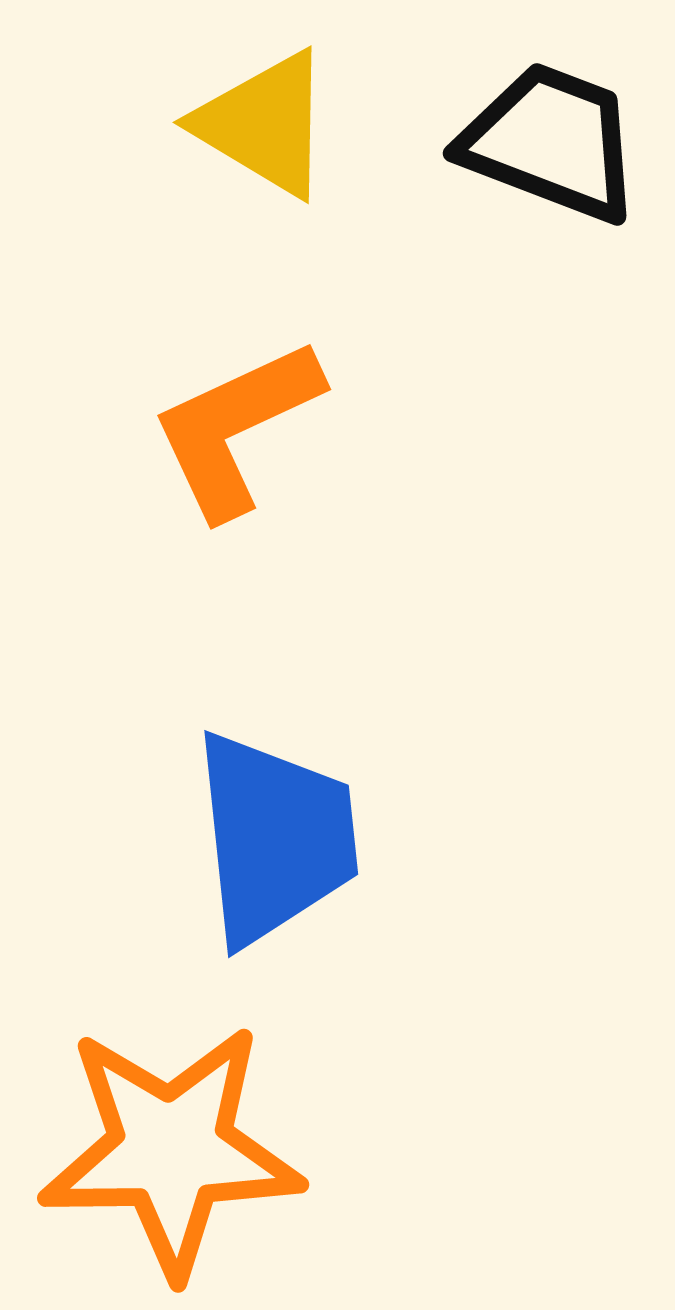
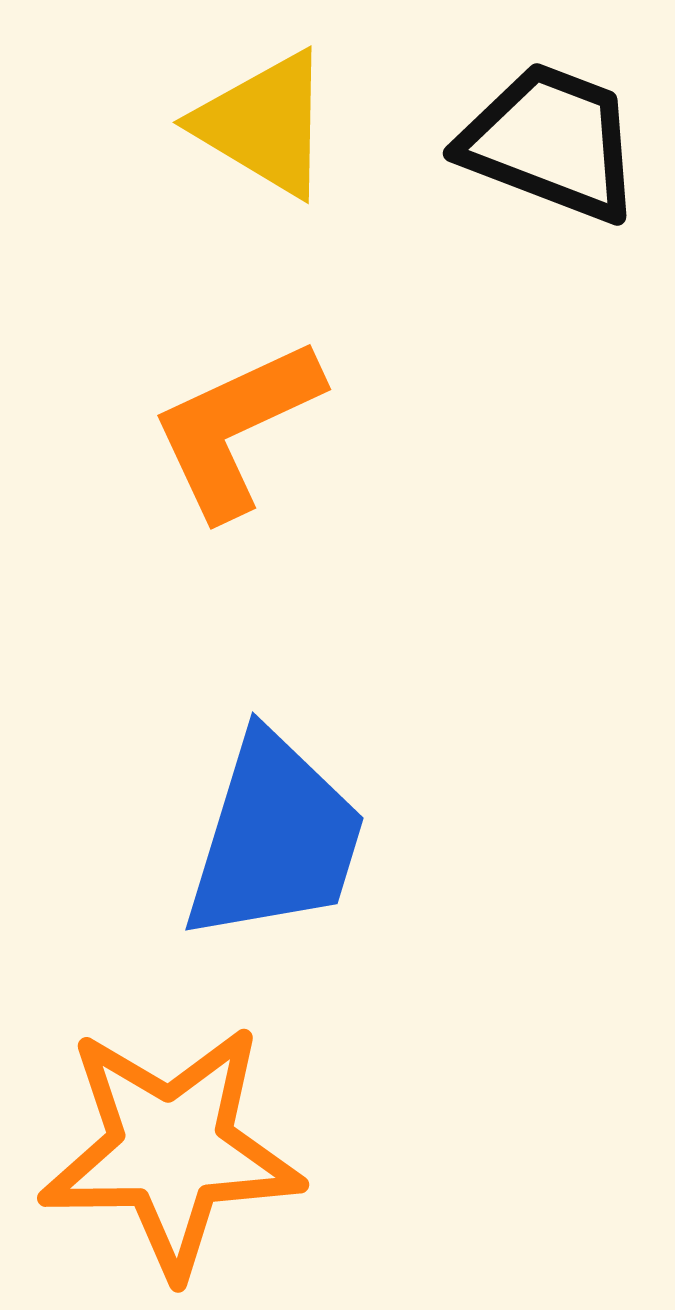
blue trapezoid: rotated 23 degrees clockwise
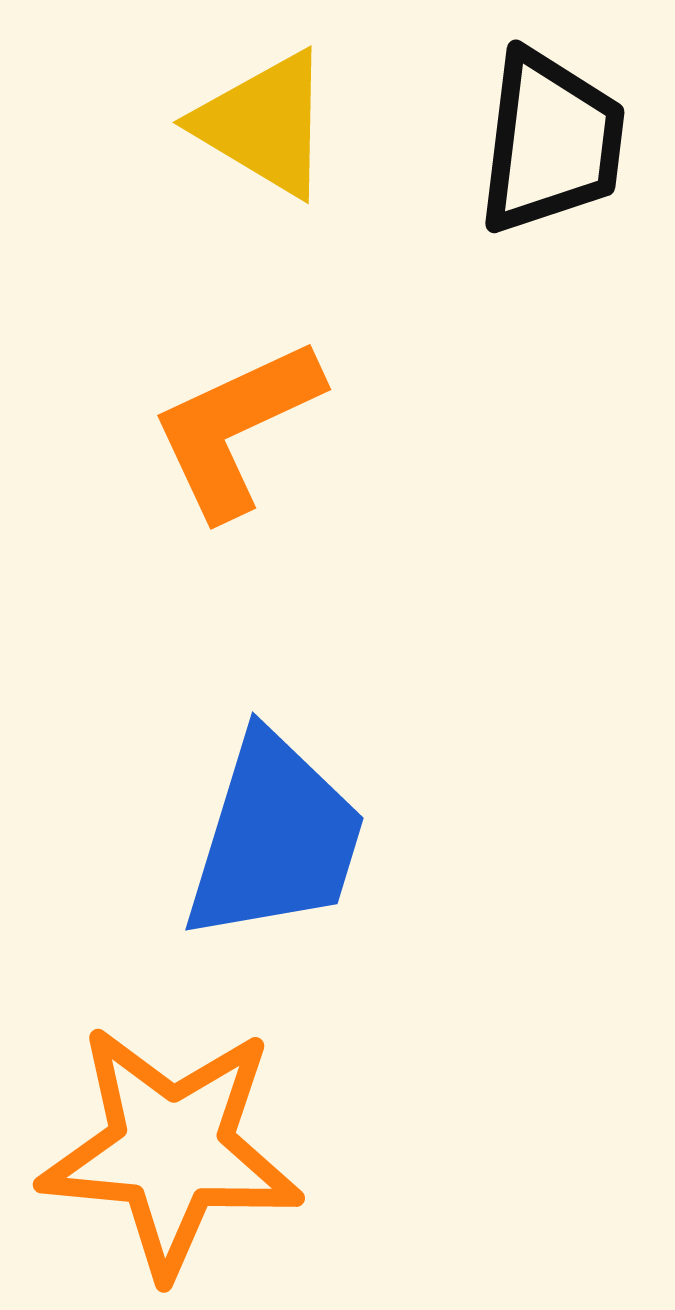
black trapezoid: rotated 76 degrees clockwise
orange star: rotated 6 degrees clockwise
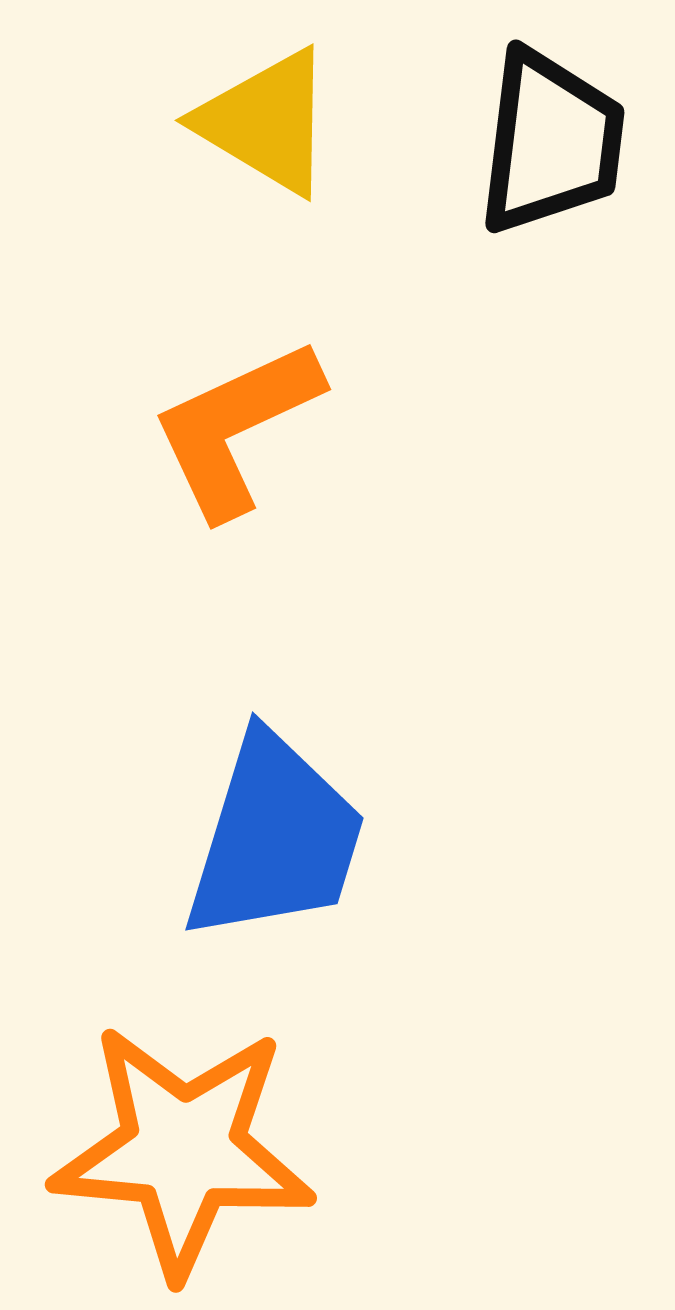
yellow triangle: moved 2 px right, 2 px up
orange star: moved 12 px right
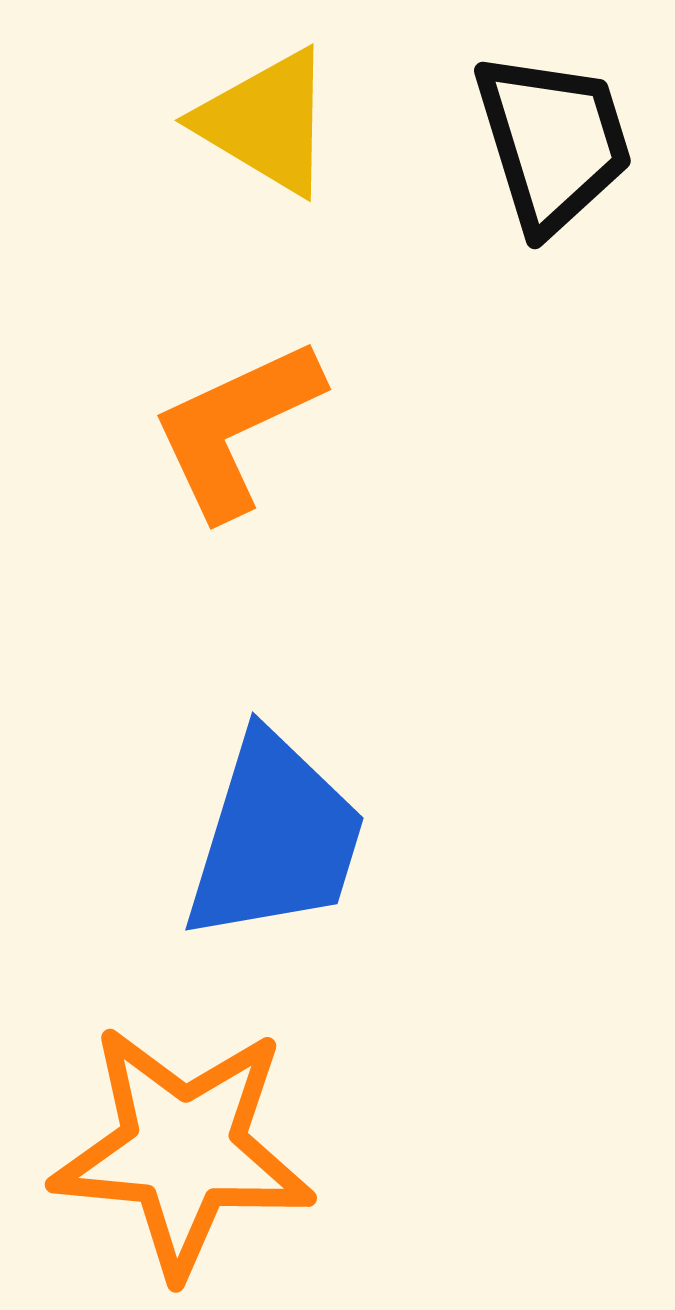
black trapezoid: moved 2 px right; rotated 24 degrees counterclockwise
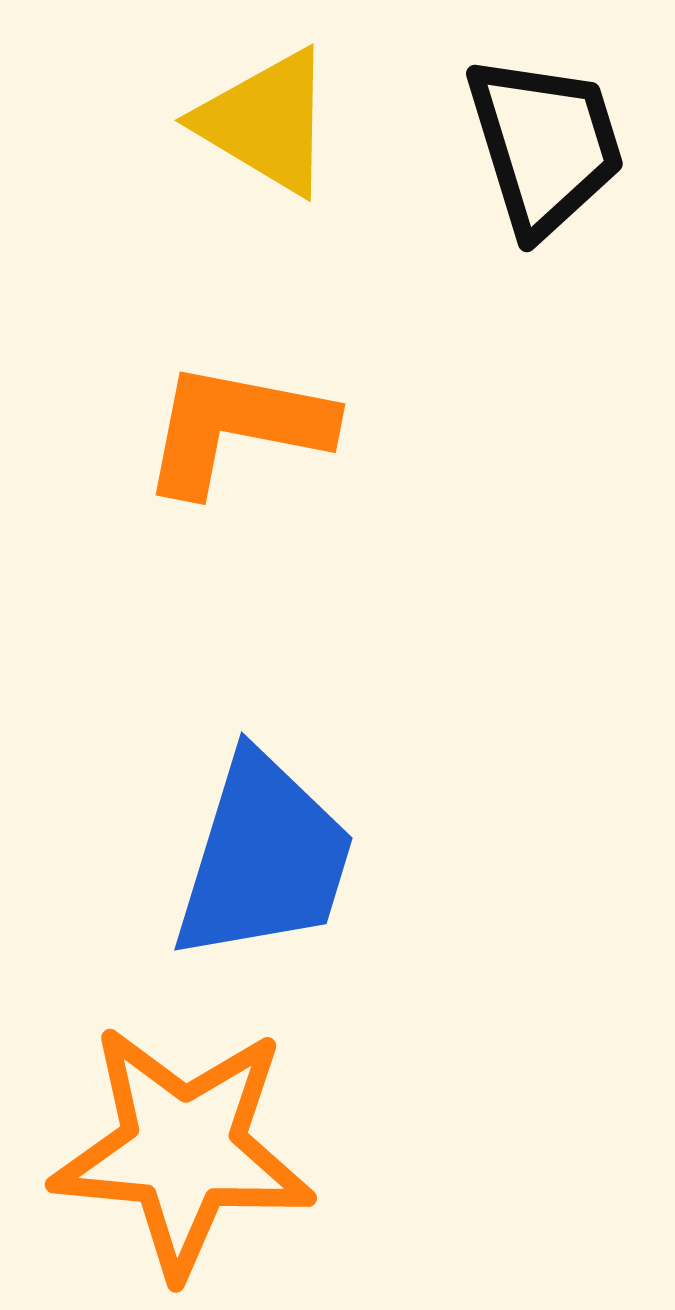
black trapezoid: moved 8 px left, 3 px down
orange L-shape: rotated 36 degrees clockwise
blue trapezoid: moved 11 px left, 20 px down
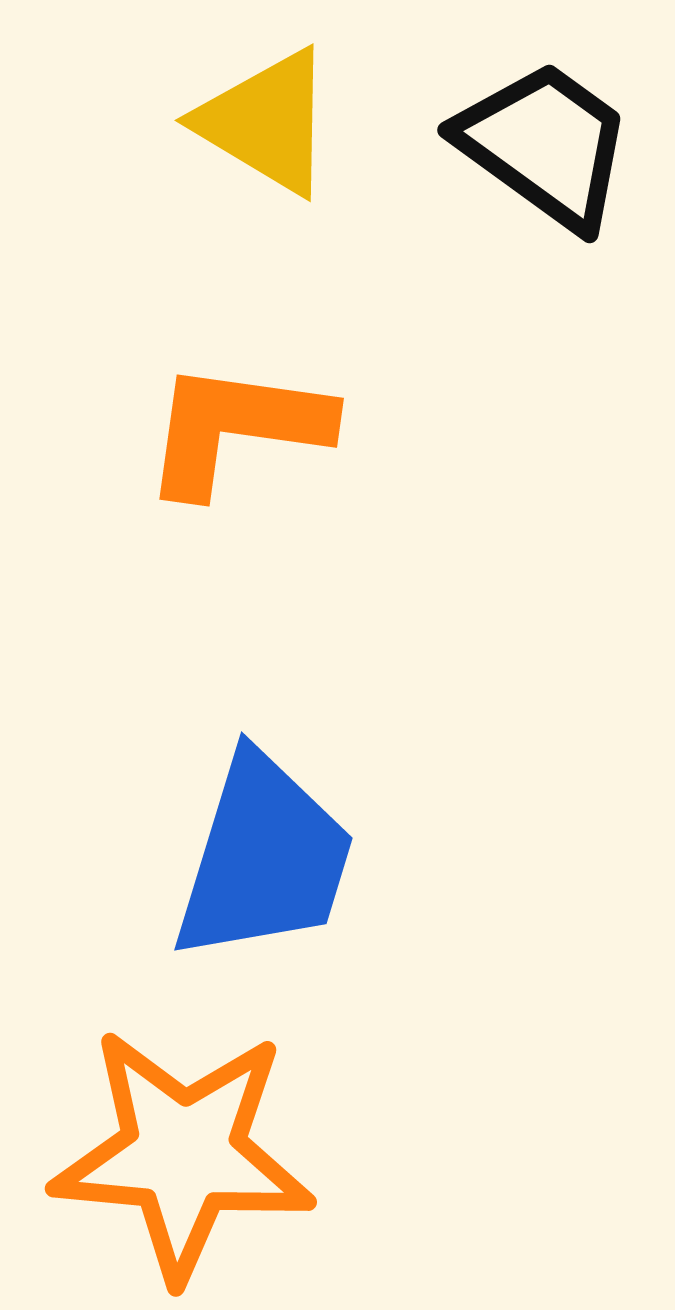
black trapezoid: rotated 37 degrees counterclockwise
orange L-shape: rotated 3 degrees counterclockwise
orange star: moved 4 px down
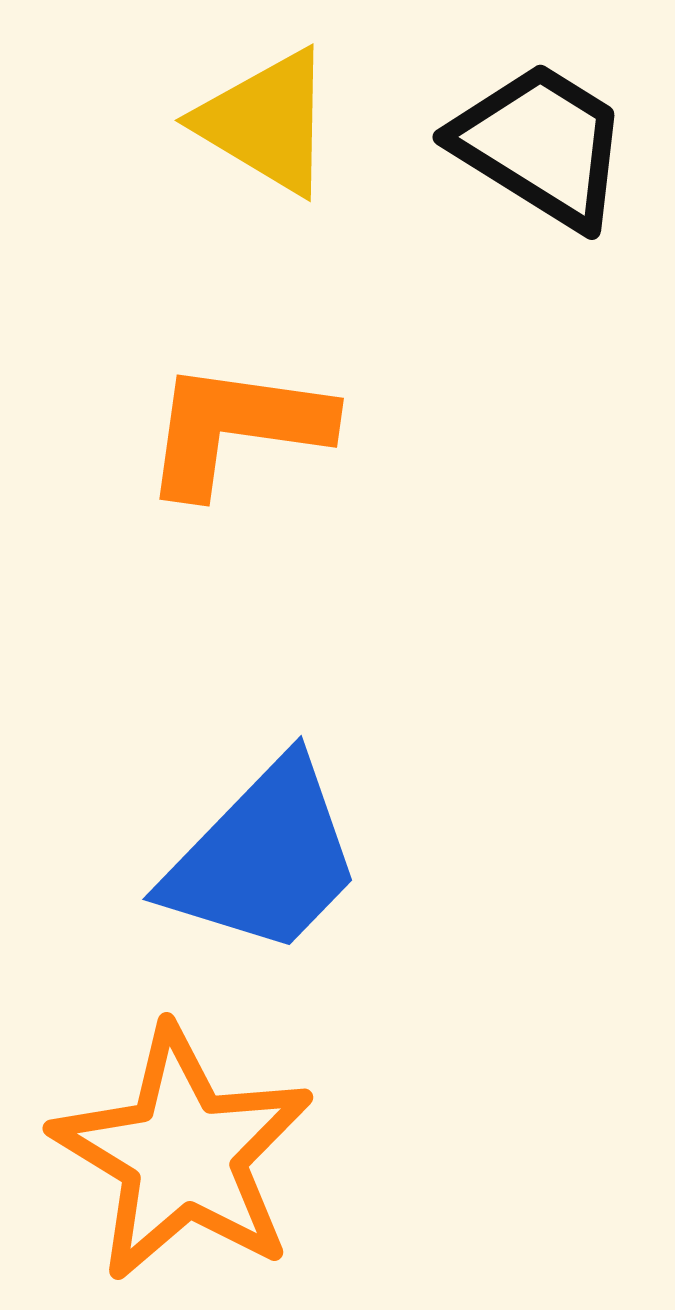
black trapezoid: moved 4 px left; rotated 4 degrees counterclockwise
blue trapezoid: rotated 27 degrees clockwise
orange star: rotated 26 degrees clockwise
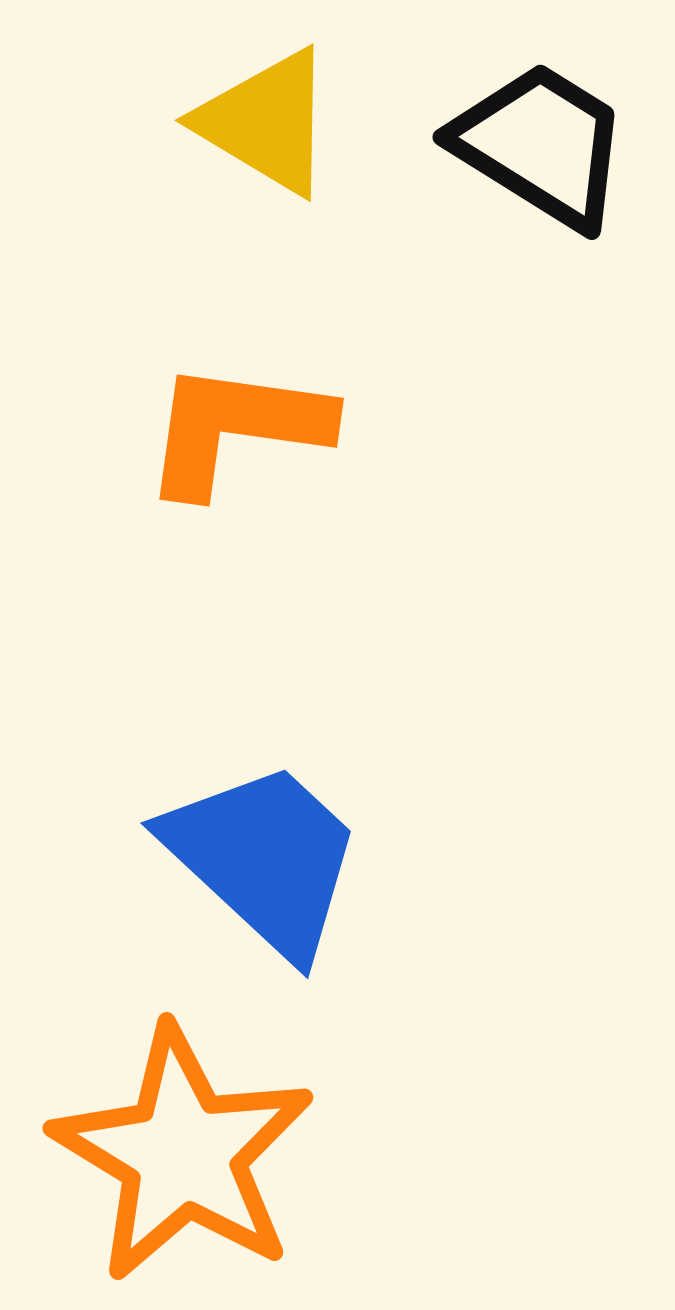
blue trapezoid: rotated 91 degrees counterclockwise
